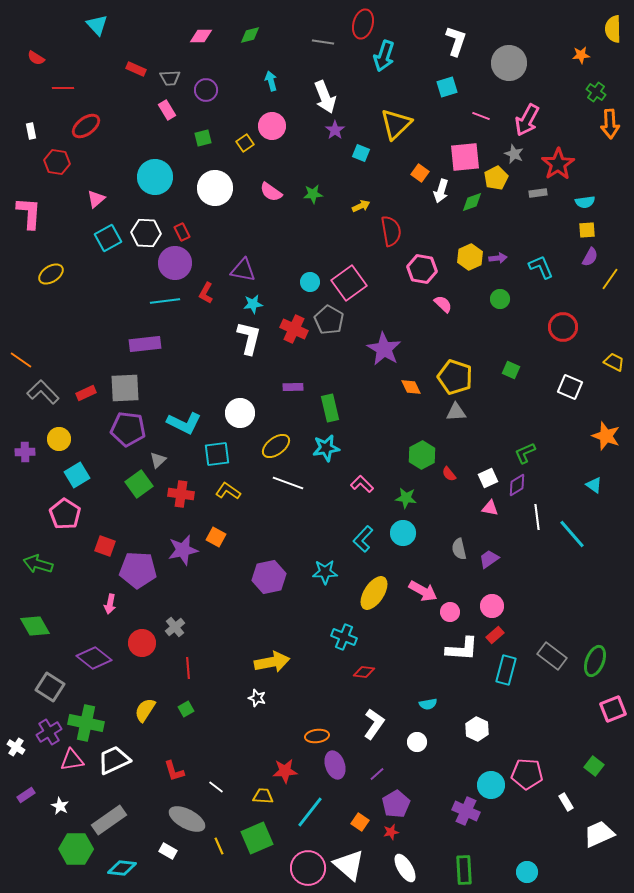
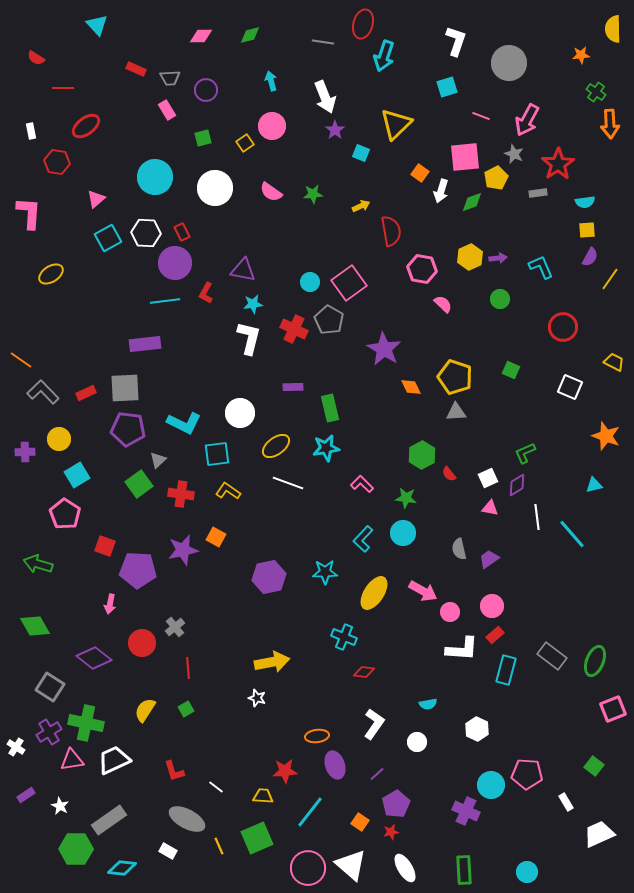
cyan triangle at (594, 485): rotated 48 degrees counterclockwise
white triangle at (349, 865): moved 2 px right
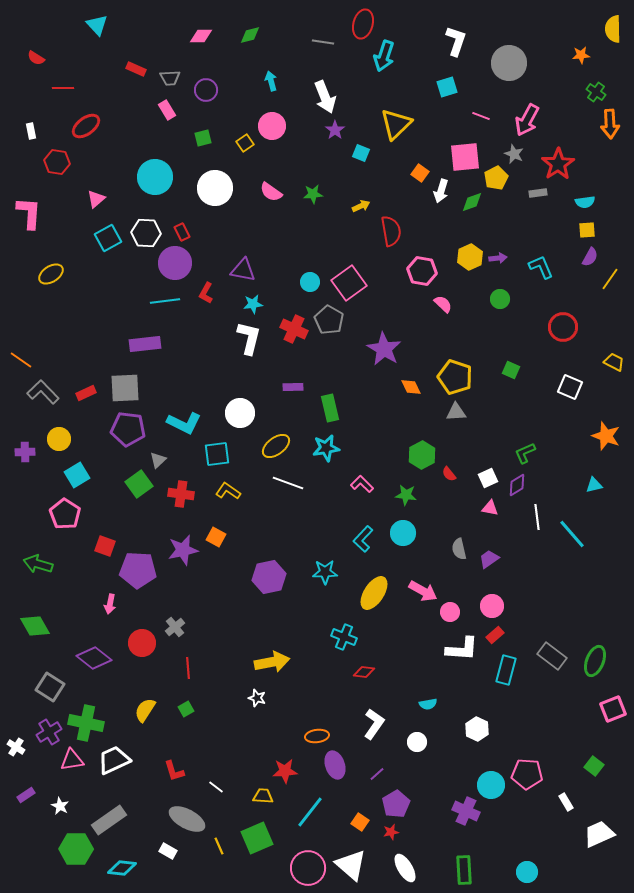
pink hexagon at (422, 269): moved 2 px down
green star at (406, 498): moved 3 px up
